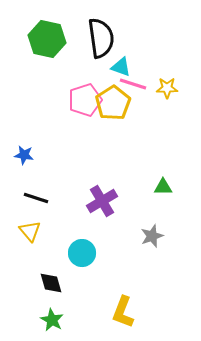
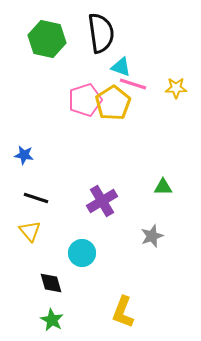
black semicircle: moved 5 px up
yellow star: moved 9 px right
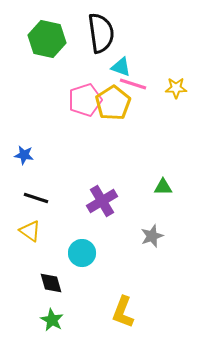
yellow triangle: rotated 15 degrees counterclockwise
